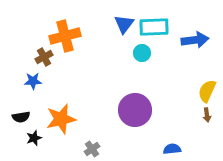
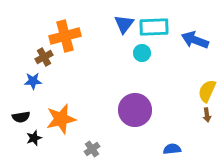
blue arrow: rotated 152 degrees counterclockwise
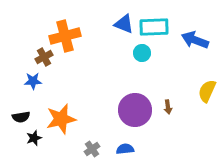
blue triangle: rotated 45 degrees counterclockwise
brown arrow: moved 39 px left, 8 px up
blue semicircle: moved 47 px left
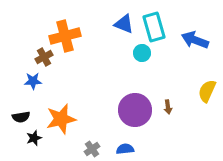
cyan rectangle: rotated 76 degrees clockwise
